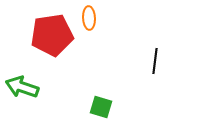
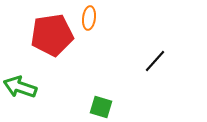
orange ellipse: rotated 10 degrees clockwise
black line: rotated 35 degrees clockwise
green arrow: moved 2 px left
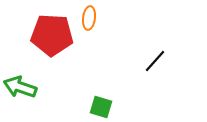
red pentagon: rotated 12 degrees clockwise
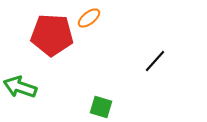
orange ellipse: rotated 45 degrees clockwise
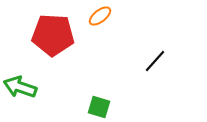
orange ellipse: moved 11 px right, 2 px up
red pentagon: moved 1 px right
green square: moved 2 px left
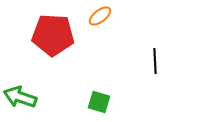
black line: rotated 45 degrees counterclockwise
green arrow: moved 10 px down
green square: moved 5 px up
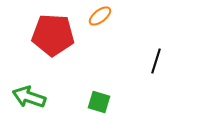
black line: moved 1 px right; rotated 20 degrees clockwise
green arrow: moved 9 px right
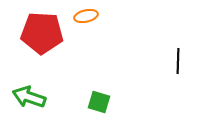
orange ellipse: moved 14 px left; rotated 25 degrees clockwise
red pentagon: moved 11 px left, 2 px up
black line: moved 22 px right; rotated 15 degrees counterclockwise
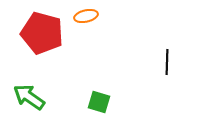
red pentagon: rotated 12 degrees clockwise
black line: moved 11 px left, 1 px down
green arrow: rotated 16 degrees clockwise
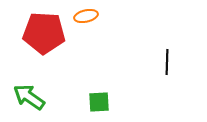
red pentagon: moved 2 px right; rotated 12 degrees counterclockwise
green square: rotated 20 degrees counterclockwise
